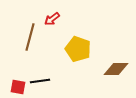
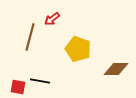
black line: rotated 18 degrees clockwise
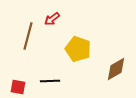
brown line: moved 2 px left, 1 px up
brown diamond: rotated 30 degrees counterclockwise
black line: moved 10 px right; rotated 12 degrees counterclockwise
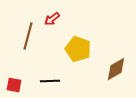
red square: moved 4 px left, 2 px up
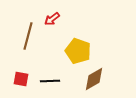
yellow pentagon: moved 2 px down
brown diamond: moved 22 px left, 10 px down
red square: moved 7 px right, 6 px up
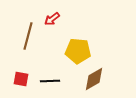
yellow pentagon: rotated 15 degrees counterclockwise
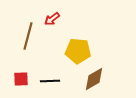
red square: rotated 14 degrees counterclockwise
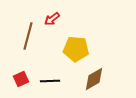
yellow pentagon: moved 2 px left, 2 px up
red square: rotated 21 degrees counterclockwise
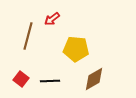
red square: rotated 28 degrees counterclockwise
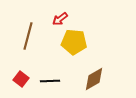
red arrow: moved 8 px right
yellow pentagon: moved 2 px left, 7 px up
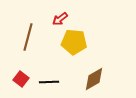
brown line: moved 1 px down
black line: moved 1 px left, 1 px down
